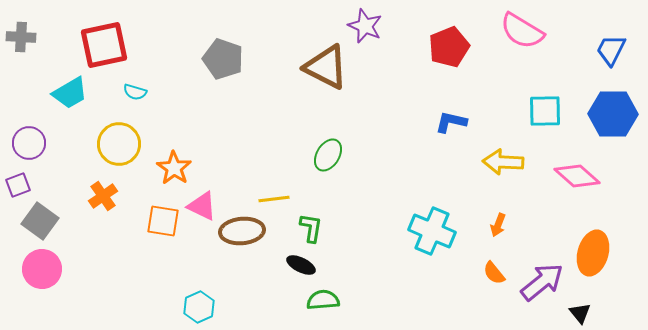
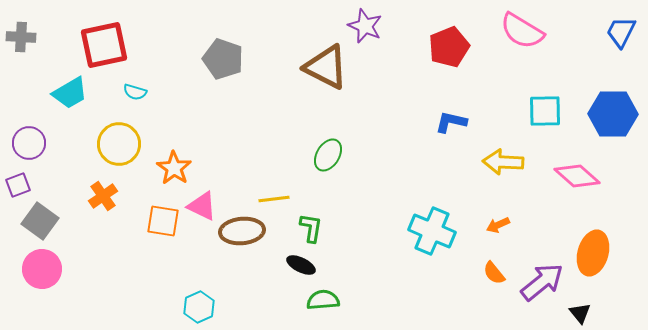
blue trapezoid: moved 10 px right, 18 px up
orange arrow: rotated 45 degrees clockwise
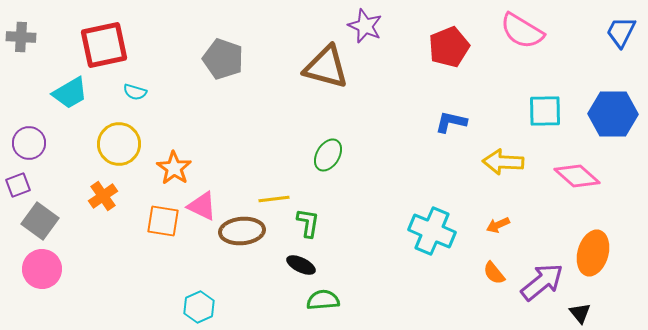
brown triangle: rotated 12 degrees counterclockwise
green L-shape: moved 3 px left, 5 px up
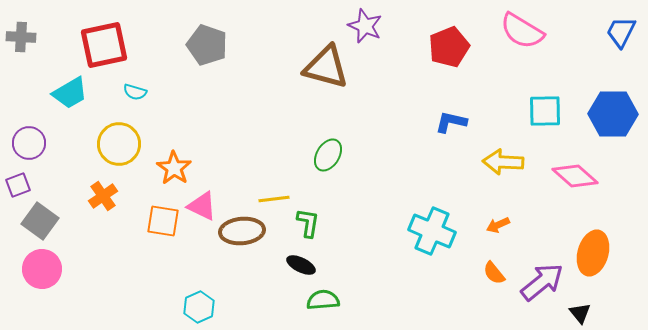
gray pentagon: moved 16 px left, 14 px up
pink diamond: moved 2 px left
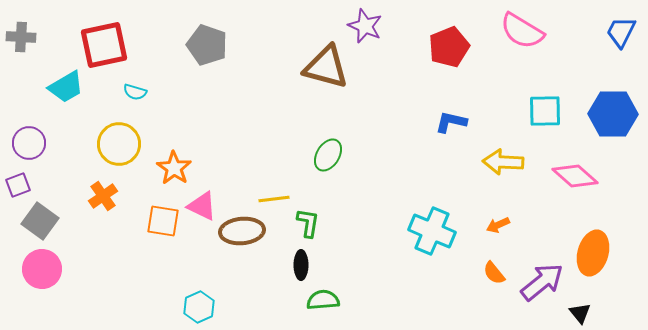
cyan trapezoid: moved 4 px left, 6 px up
black ellipse: rotated 64 degrees clockwise
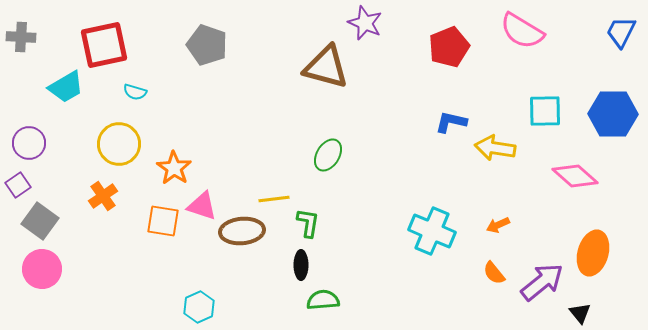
purple star: moved 3 px up
yellow arrow: moved 8 px left, 14 px up; rotated 6 degrees clockwise
purple square: rotated 15 degrees counterclockwise
pink triangle: rotated 8 degrees counterclockwise
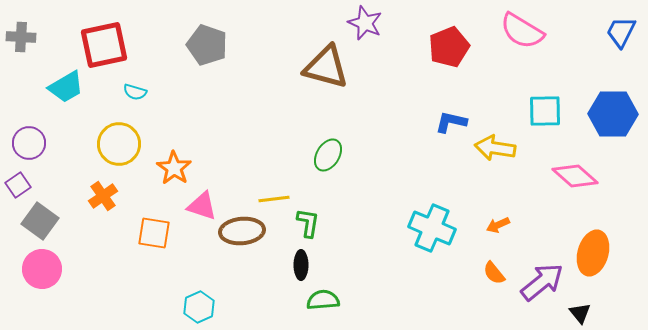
orange square: moved 9 px left, 12 px down
cyan cross: moved 3 px up
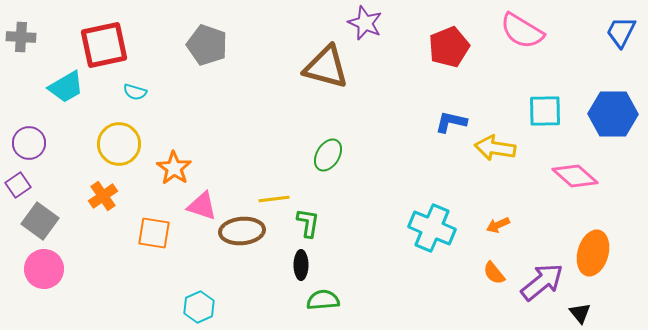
pink circle: moved 2 px right
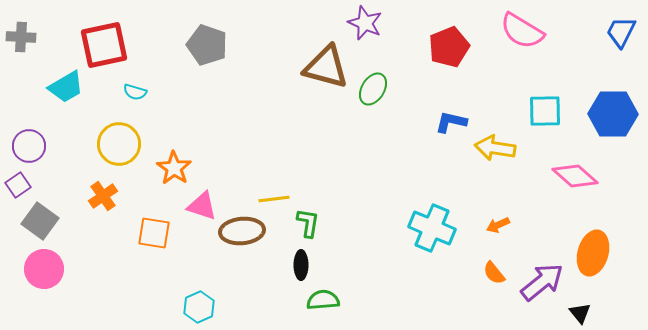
purple circle: moved 3 px down
green ellipse: moved 45 px right, 66 px up
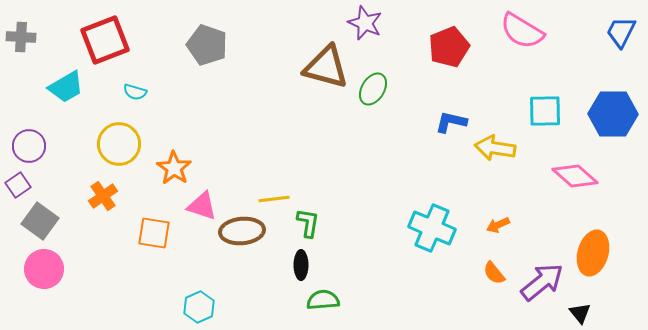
red square: moved 1 px right, 5 px up; rotated 9 degrees counterclockwise
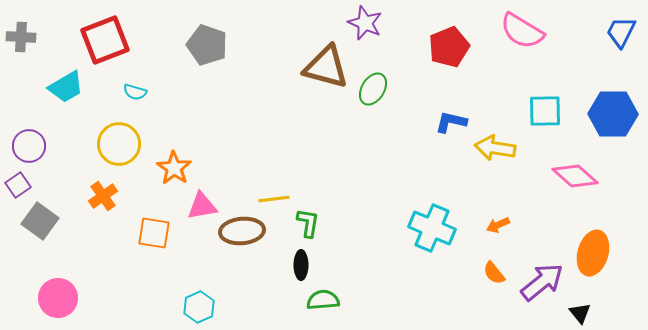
pink triangle: rotated 28 degrees counterclockwise
pink circle: moved 14 px right, 29 px down
